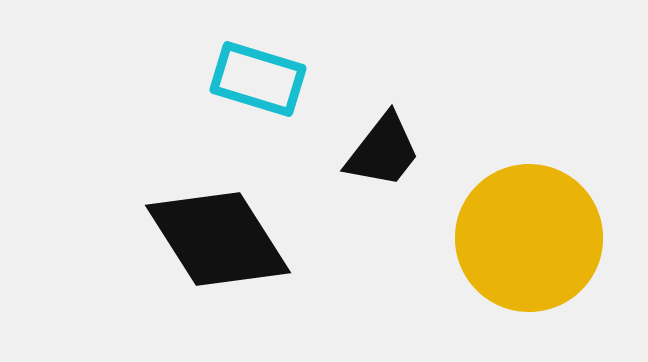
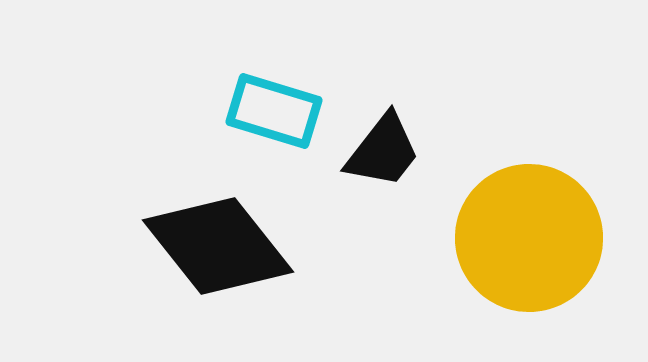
cyan rectangle: moved 16 px right, 32 px down
black diamond: moved 7 px down; rotated 6 degrees counterclockwise
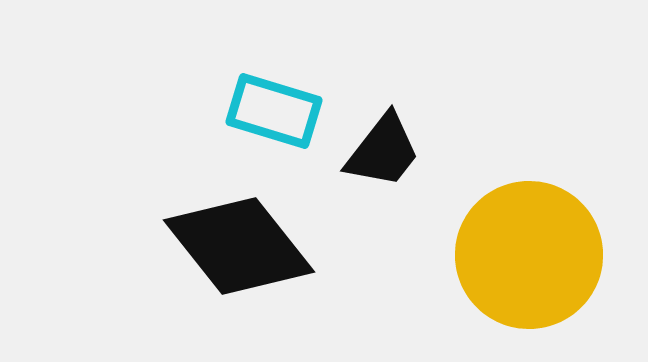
yellow circle: moved 17 px down
black diamond: moved 21 px right
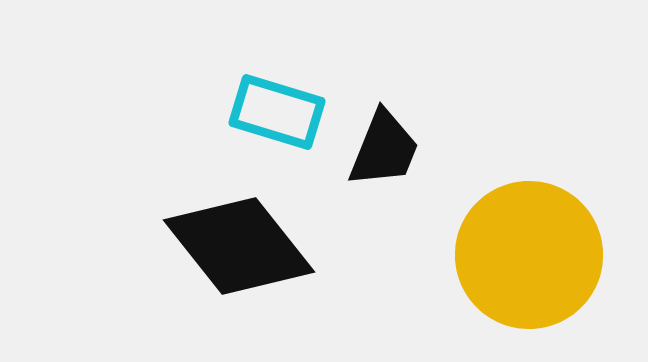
cyan rectangle: moved 3 px right, 1 px down
black trapezoid: moved 1 px right, 2 px up; rotated 16 degrees counterclockwise
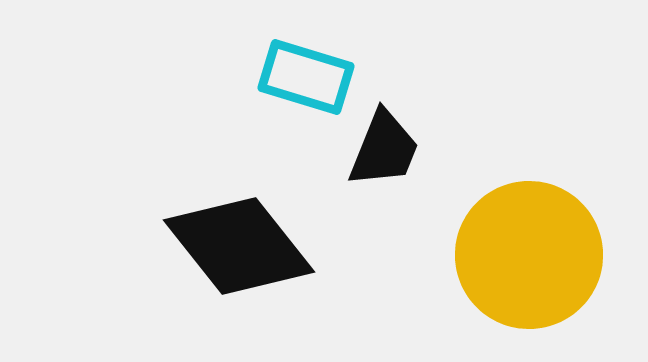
cyan rectangle: moved 29 px right, 35 px up
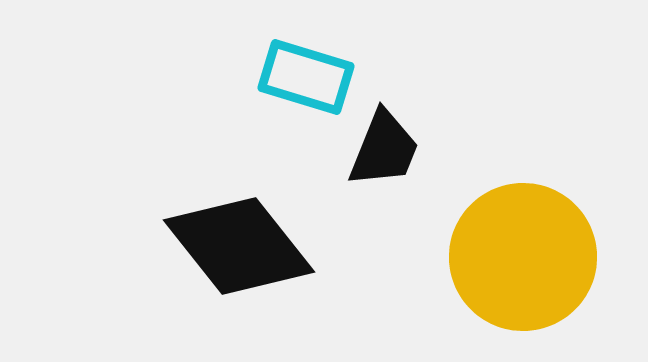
yellow circle: moved 6 px left, 2 px down
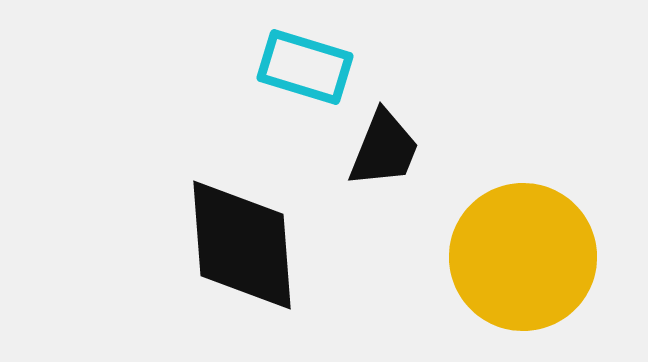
cyan rectangle: moved 1 px left, 10 px up
black diamond: moved 3 px right, 1 px up; rotated 34 degrees clockwise
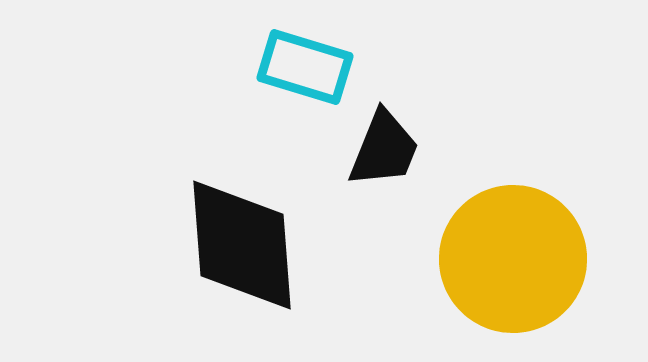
yellow circle: moved 10 px left, 2 px down
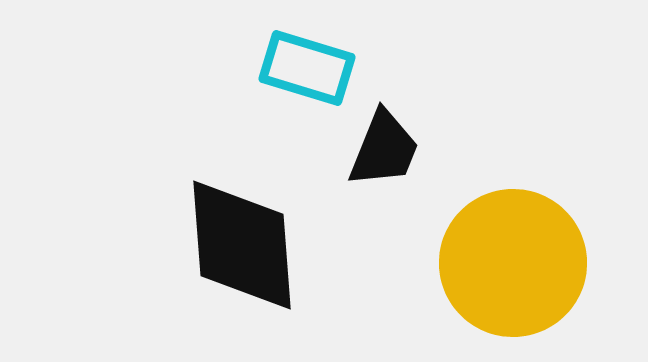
cyan rectangle: moved 2 px right, 1 px down
yellow circle: moved 4 px down
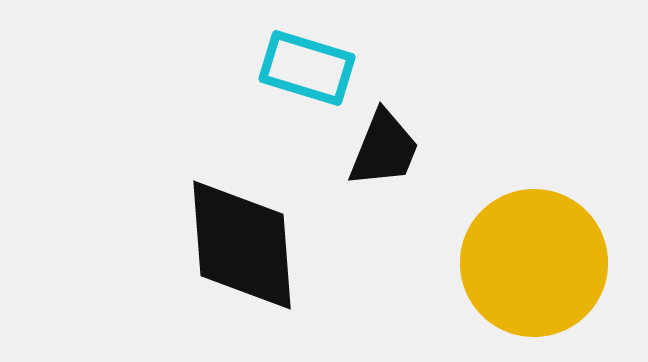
yellow circle: moved 21 px right
